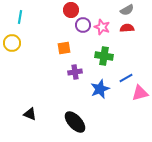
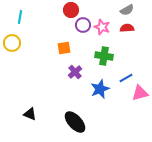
purple cross: rotated 32 degrees counterclockwise
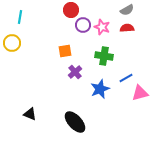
orange square: moved 1 px right, 3 px down
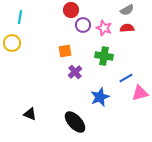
pink star: moved 2 px right, 1 px down
blue star: moved 8 px down
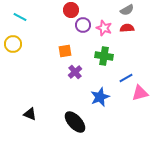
cyan line: rotated 72 degrees counterclockwise
yellow circle: moved 1 px right, 1 px down
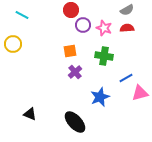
cyan line: moved 2 px right, 2 px up
orange square: moved 5 px right
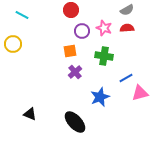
purple circle: moved 1 px left, 6 px down
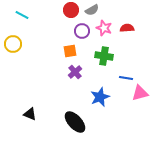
gray semicircle: moved 35 px left
blue line: rotated 40 degrees clockwise
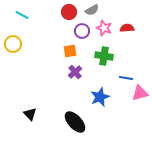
red circle: moved 2 px left, 2 px down
black triangle: rotated 24 degrees clockwise
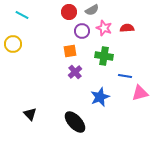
blue line: moved 1 px left, 2 px up
